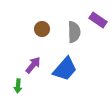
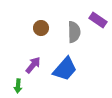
brown circle: moved 1 px left, 1 px up
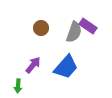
purple rectangle: moved 10 px left, 6 px down
gray semicircle: rotated 20 degrees clockwise
blue trapezoid: moved 1 px right, 2 px up
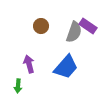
brown circle: moved 2 px up
purple arrow: moved 4 px left, 1 px up; rotated 54 degrees counterclockwise
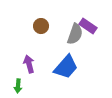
gray semicircle: moved 1 px right, 2 px down
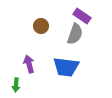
purple rectangle: moved 6 px left, 10 px up
blue trapezoid: rotated 56 degrees clockwise
green arrow: moved 2 px left, 1 px up
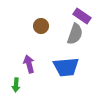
blue trapezoid: rotated 12 degrees counterclockwise
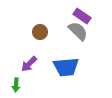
brown circle: moved 1 px left, 6 px down
gray semicircle: moved 3 px right, 3 px up; rotated 65 degrees counterclockwise
purple arrow: rotated 120 degrees counterclockwise
